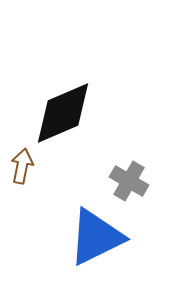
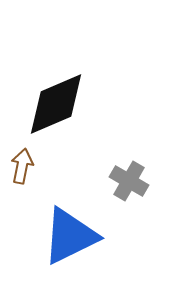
black diamond: moved 7 px left, 9 px up
blue triangle: moved 26 px left, 1 px up
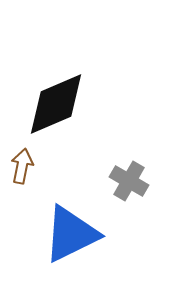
blue triangle: moved 1 px right, 2 px up
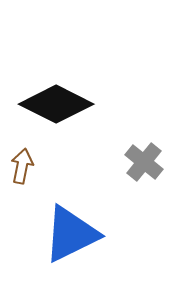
black diamond: rotated 50 degrees clockwise
gray cross: moved 15 px right, 19 px up; rotated 9 degrees clockwise
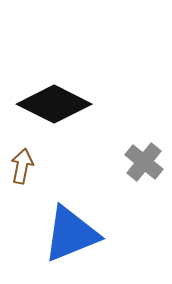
black diamond: moved 2 px left
blue triangle: rotated 4 degrees clockwise
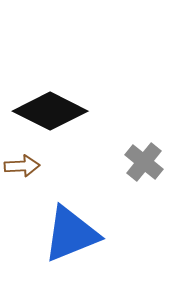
black diamond: moved 4 px left, 7 px down
brown arrow: rotated 76 degrees clockwise
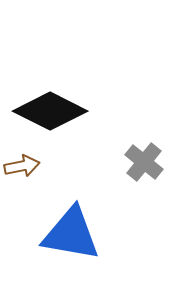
brown arrow: rotated 8 degrees counterclockwise
blue triangle: rotated 32 degrees clockwise
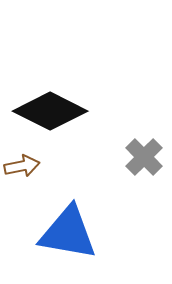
gray cross: moved 5 px up; rotated 6 degrees clockwise
blue triangle: moved 3 px left, 1 px up
